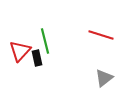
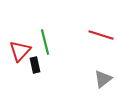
green line: moved 1 px down
black rectangle: moved 2 px left, 7 px down
gray triangle: moved 1 px left, 1 px down
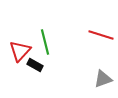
black rectangle: rotated 49 degrees counterclockwise
gray triangle: rotated 18 degrees clockwise
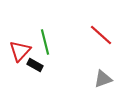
red line: rotated 25 degrees clockwise
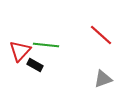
green line: moved 1 px right, 3 px down; rotated 70 degrees counterclockwise
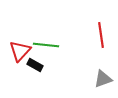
red line: rotated 40 degrees clockwise
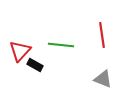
red line: moved 1 px right
green line: moved 15 px right
gray triangle: rotated 42 degrees clockwise
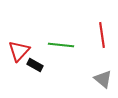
red triangle: moved 1 px left
gray triangle: rotated 18 degrees clockwise
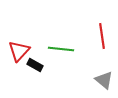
red line: moved 1 px down
green line: moved 4 px down
gray triangle: moved 1 px right, 1 px down
